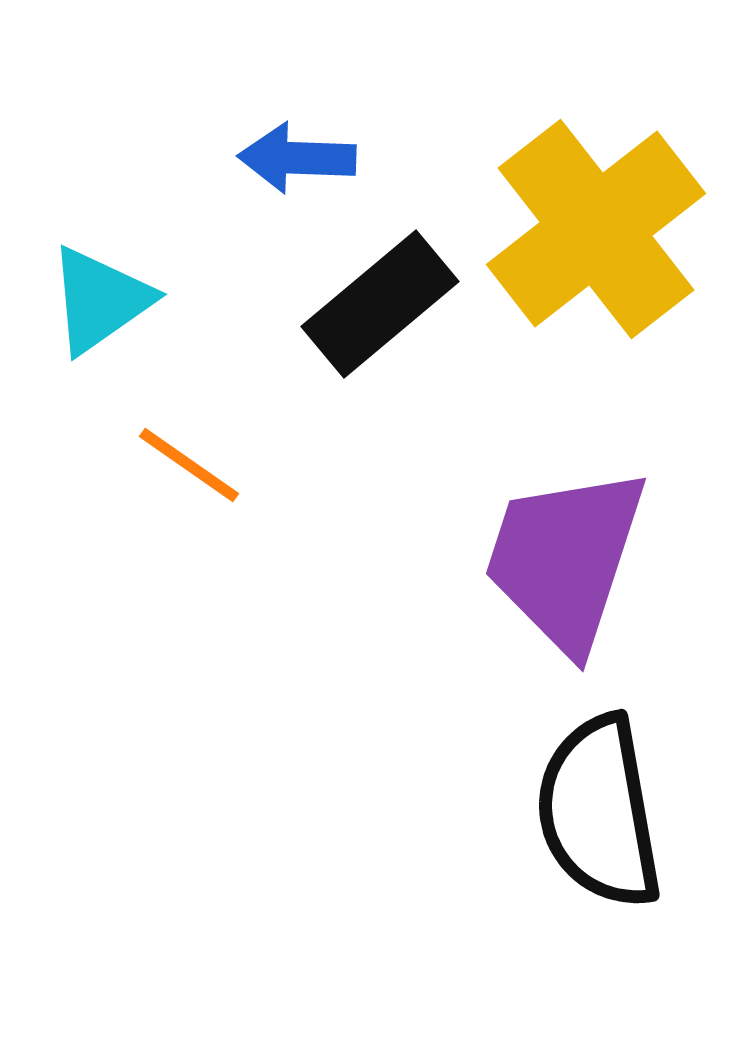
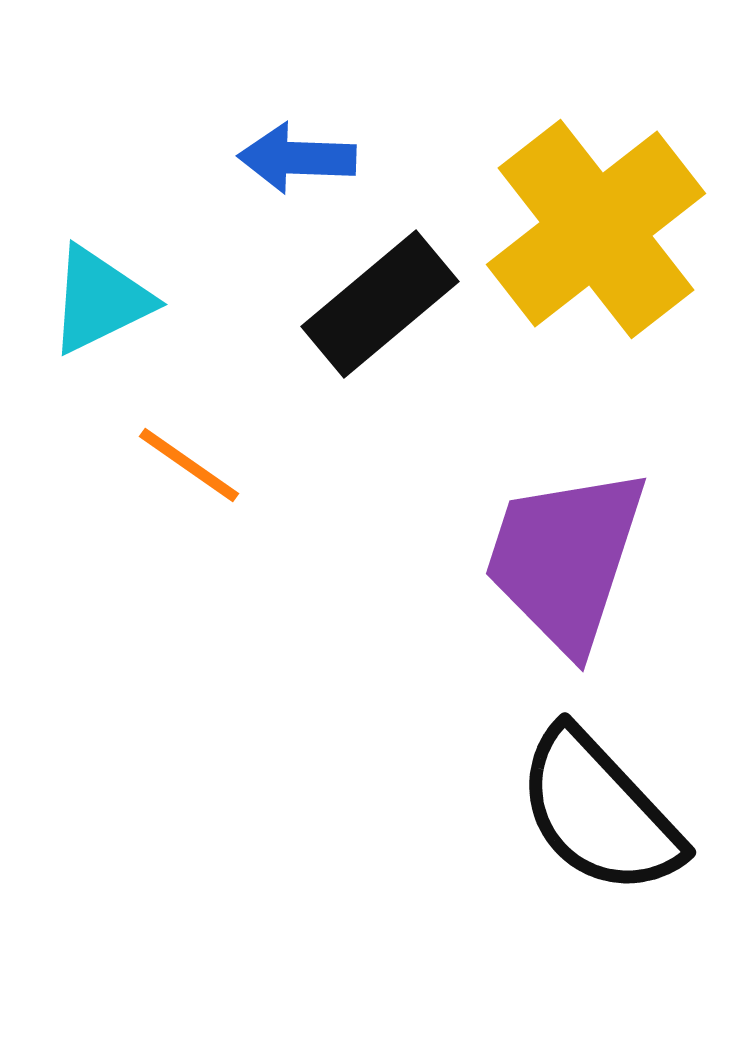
cyan triangle: rotated 9 degrees clockwise
black semicircle: rotated 33 degrees counterclockwise
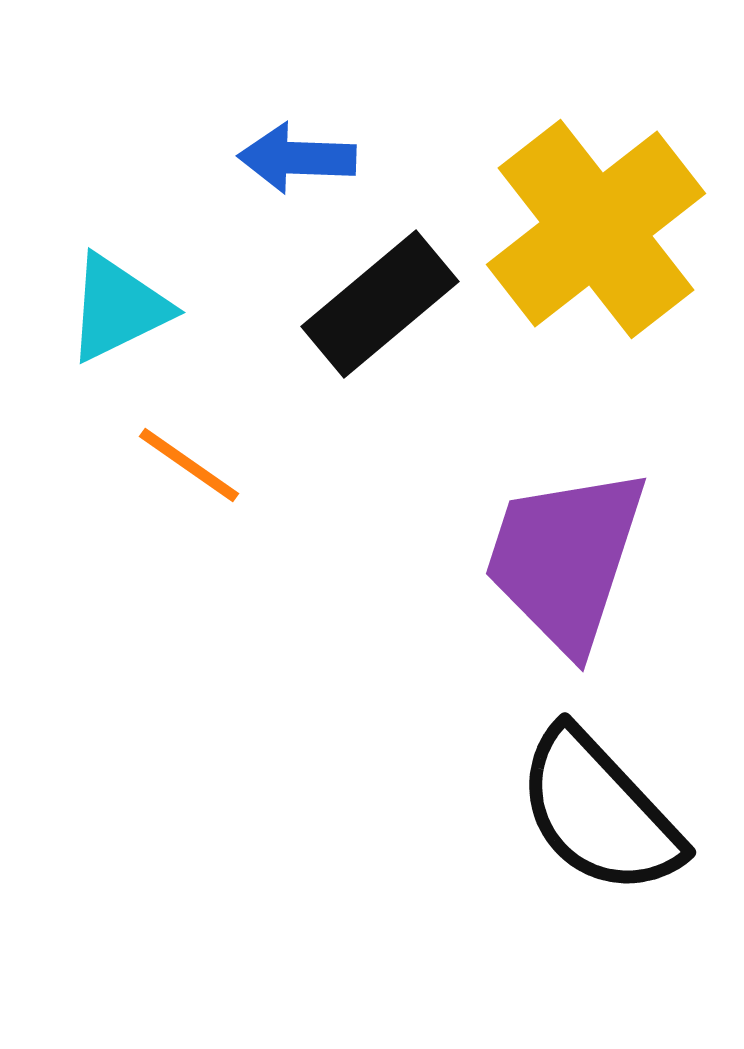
cyan triangle: moved 18 px right, 8 px down
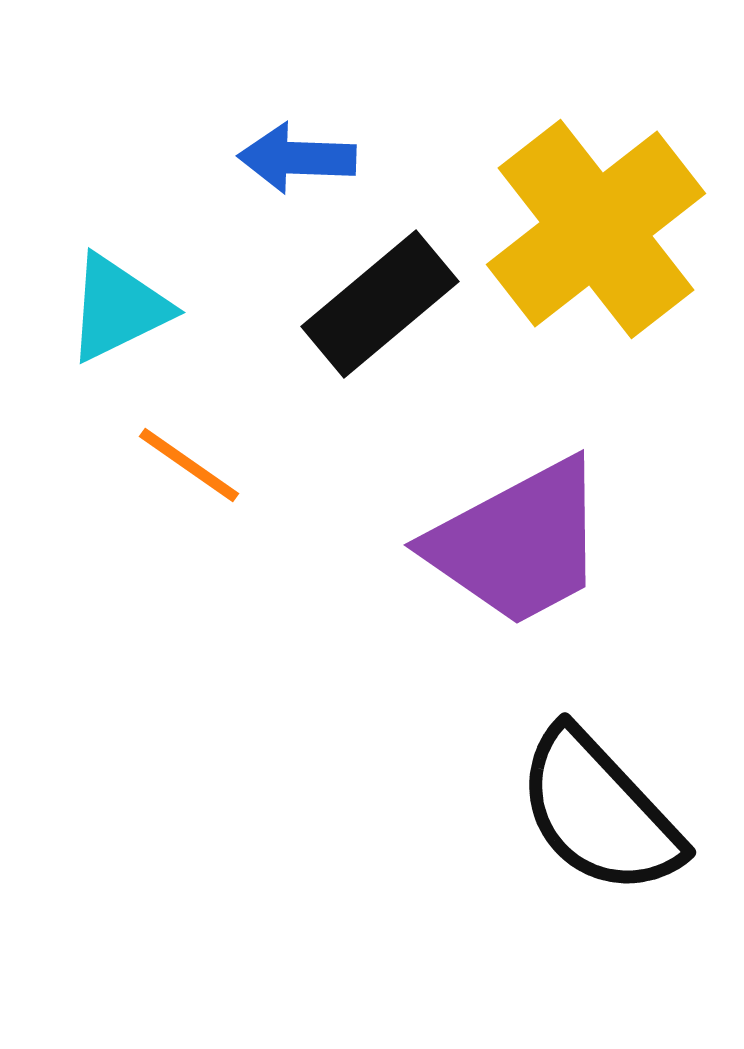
purple trapezoid: moved 47 px left, 16 px up; rotated 136 degrees counterclockwise
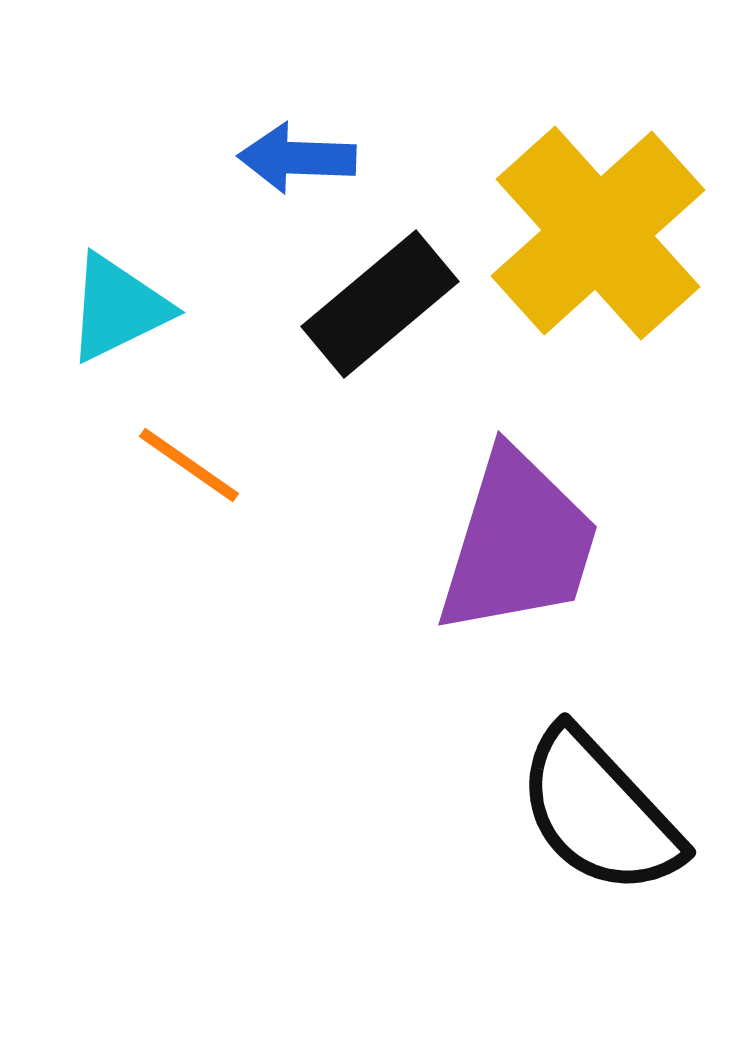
yellow cross: moved 2 px right, 4 px down; rotated 4 degrees counterclockwise
purple trapezoid: rotated 45 degrees counterclockwise
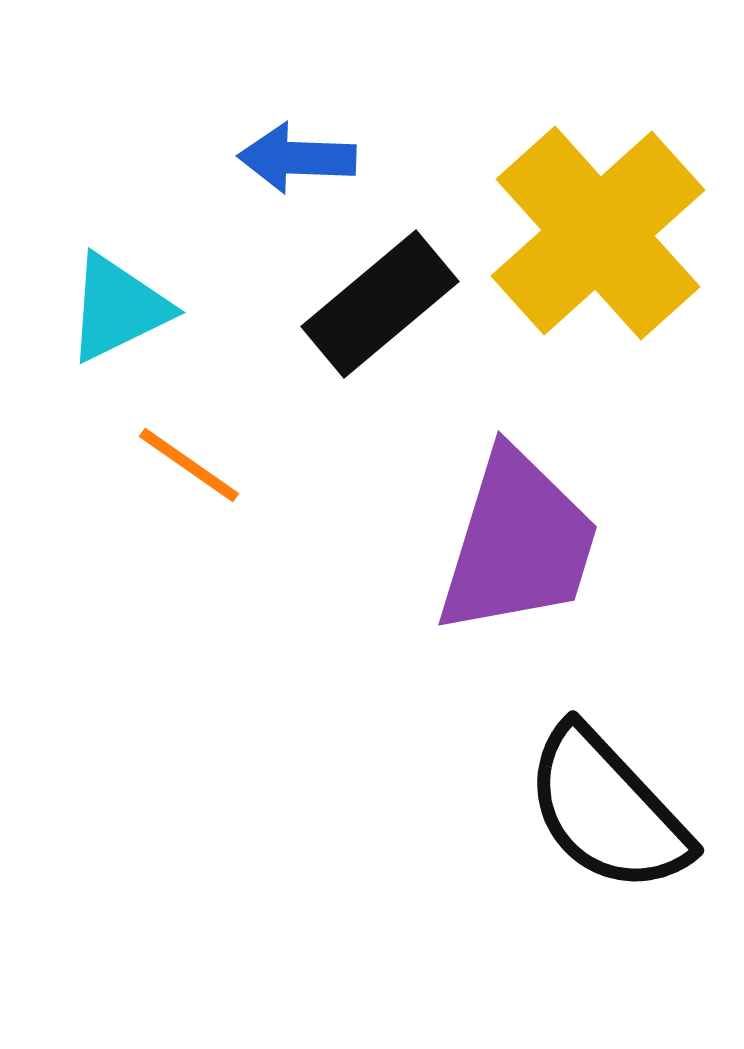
black semicircle: moved 8 px right, 2 px up
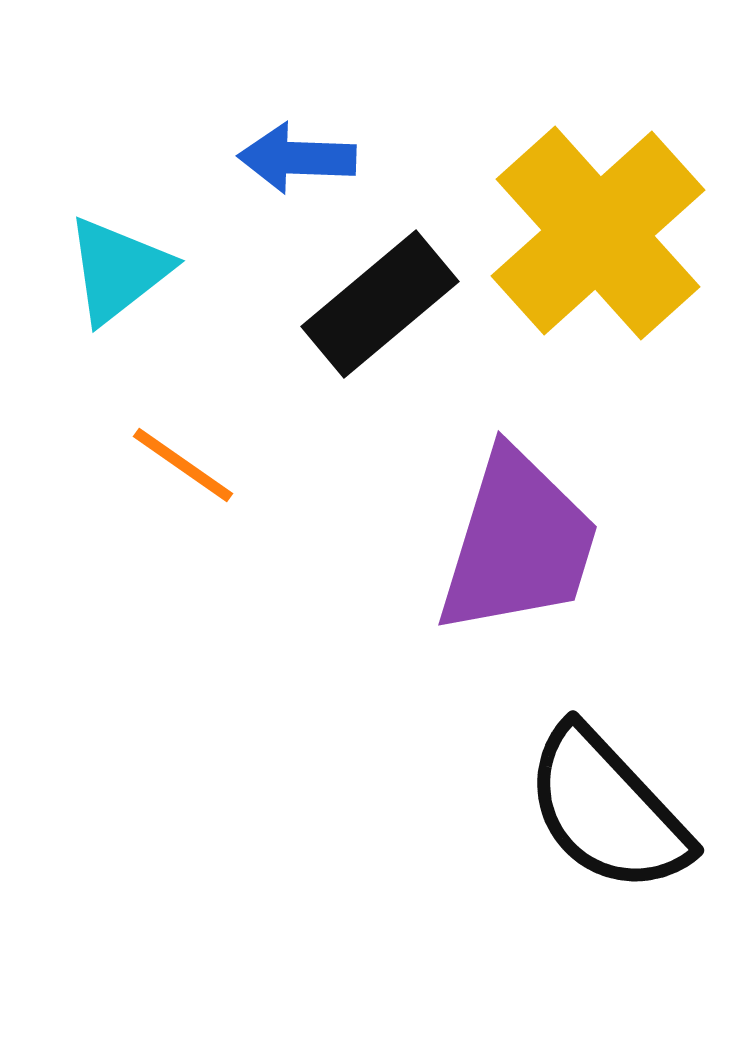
cyan triangle: moved 38 px up; rotated 12 degrees counterclockwise
orange line: moved 6 px left
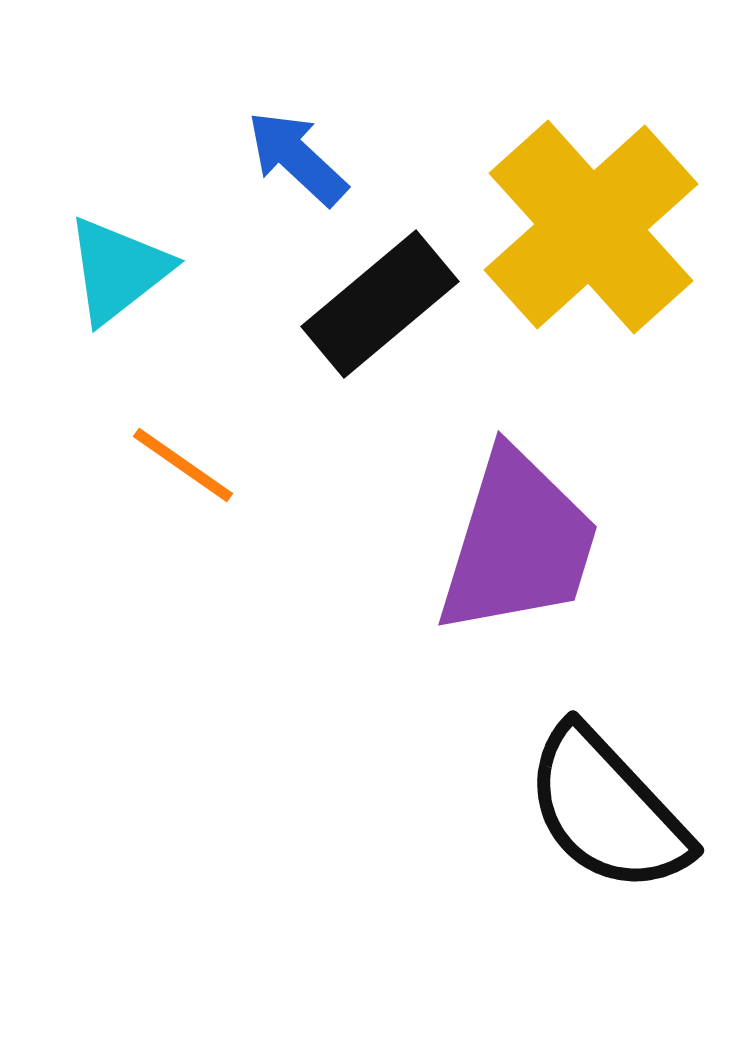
blue arrow: rotated 41 degrees clockwise
yellow cross: moved 7 px left, 6 px up
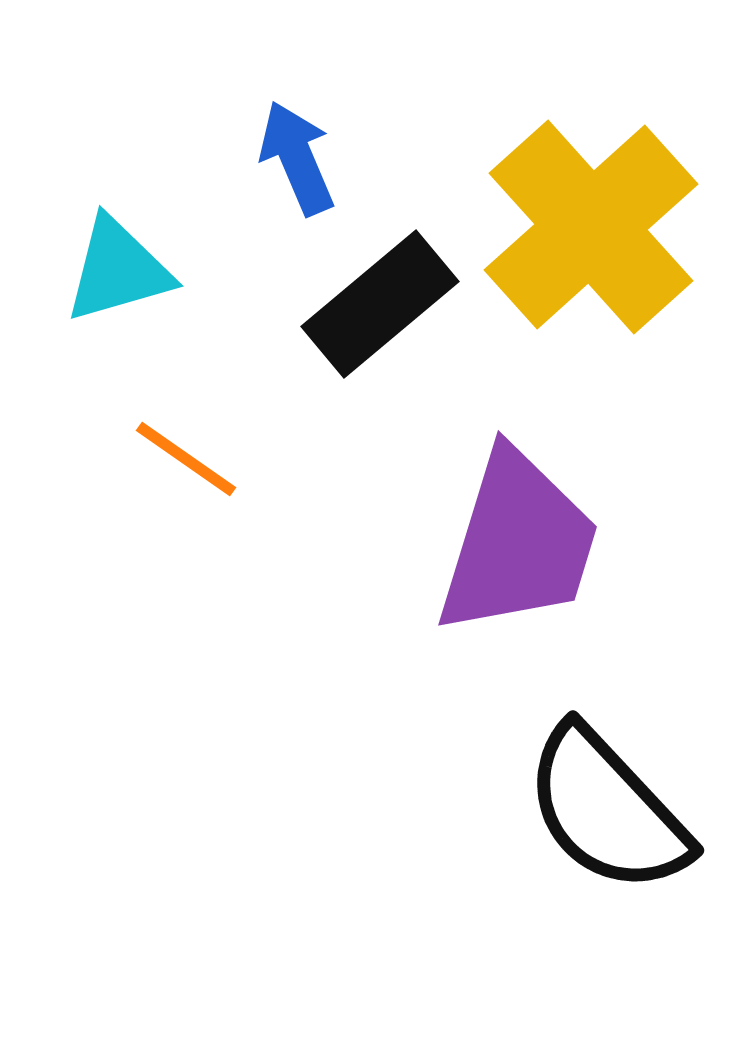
blue arrow: rotated 24 degrees clockwise
cyan triangle: rotated 22 degrees clockwise
orange line: moved 3 px right, 6 px up
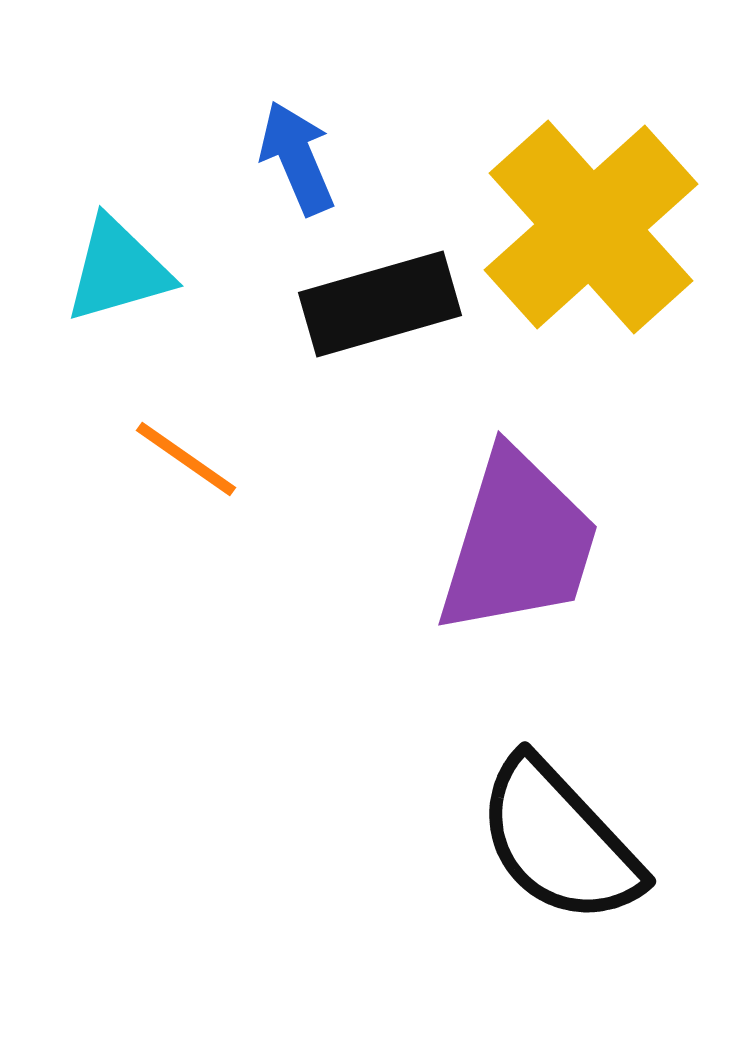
black rectangle: rotated 24 degrees clockwise
black semicircle: moved 48 px left, 31 px down
